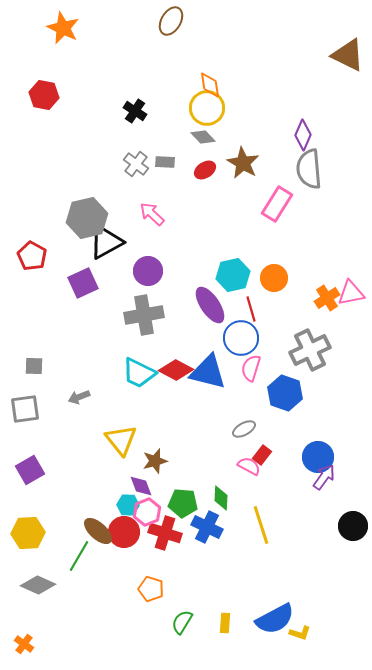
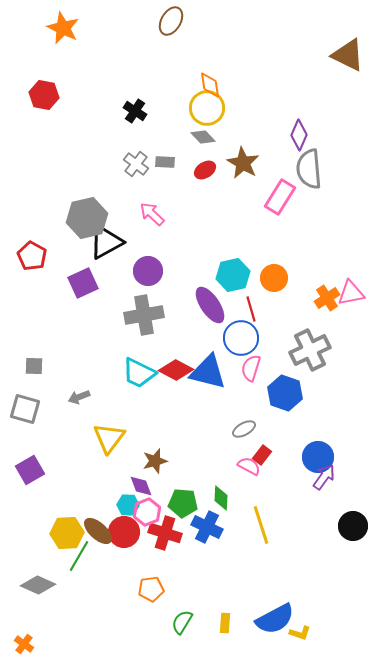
purple diamond at (303, 135): moved 4 px left
pink rectangle at (277, 204): moved 3 px right, 7 px up
gray square at (25, 409): rotated 24 degrees clockwise
yellow triangle at (121, 440): moved 12 px left, 2 px up; rotated 16 degrees clockwise
yellow hexagon at (28, 533): moved 39 px right
orange pentagon at (151, 589): rotated 25 degrees counterclockwise
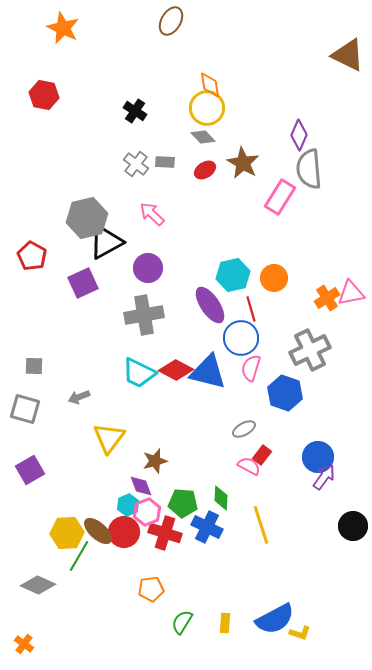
purple circle at (148, 271): moved 3 px up
cyan hexagon at (128, 505): rotated 25 degrees counterclockwise
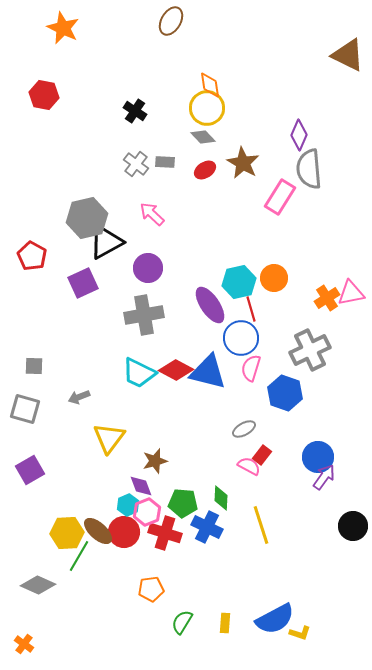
cyan hexagon at (233, 275): moved 6 px right, 7 px down
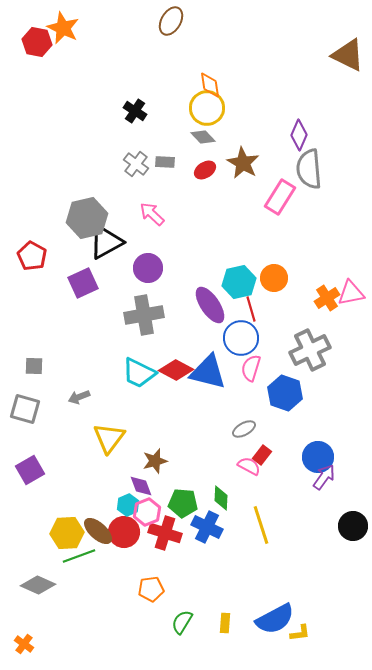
red hexagon at (44, 95): moved 7 px left, 53 px up
green line at (79, 556): rotated 40 degrees clockwise
yellow L-shape at (300, 633): rotated 25 degrees counterclockwise
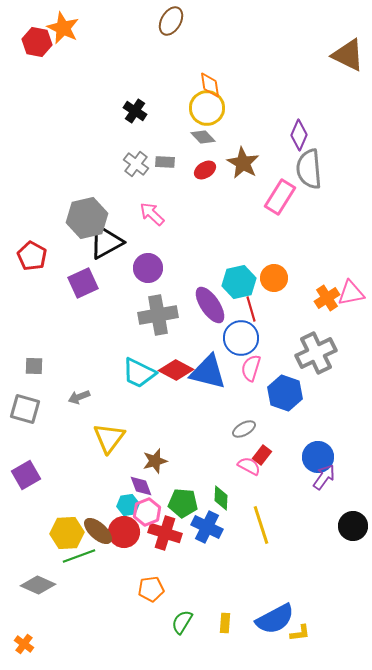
gray cross at (144, 315): moved 14 px right
gray cross at (310, 350): moved 6 px right, 3 px down
purple square at (30, 470): moved 4 px left, 5 px down
cyan hexagon at (128, 505): rotated 15 degrees clockwise
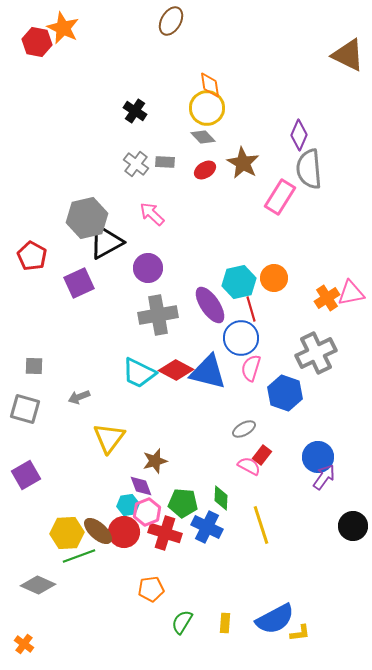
purple square at (83, 283): moved 4 px left
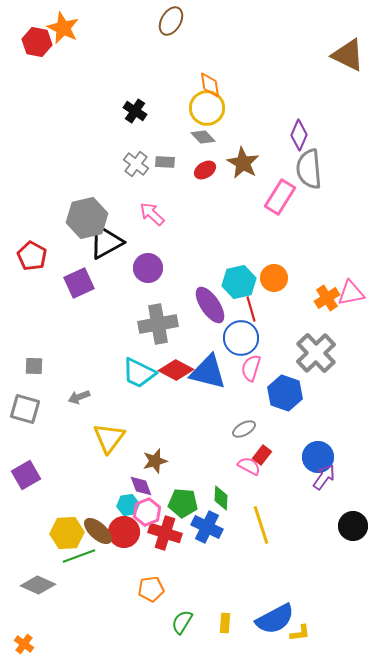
gray cross at (158, 315): moved 9 px down
gray cross at (316, 353): rotated 18 degrees counterclockwise
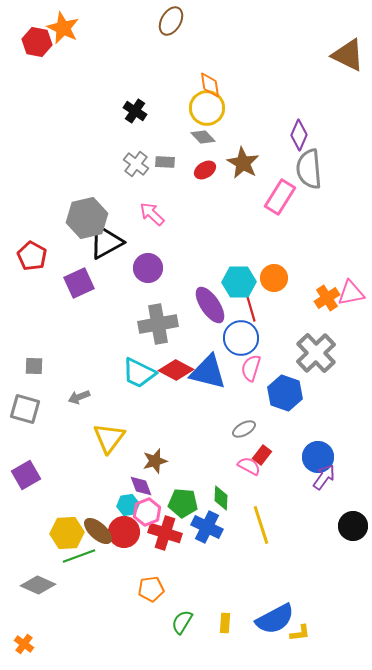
cyan hexagon at (239, 282): rotated 12 degrees clockwise
